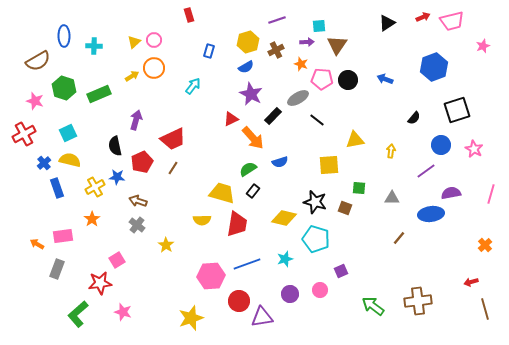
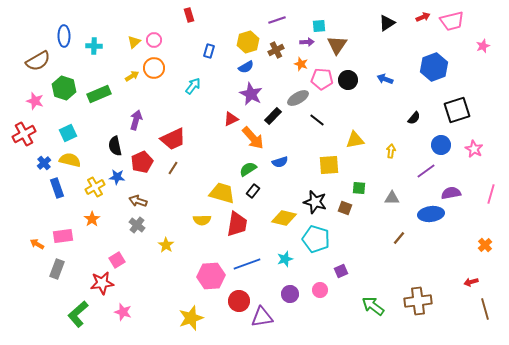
red star at (100, 283): moved 2 px right
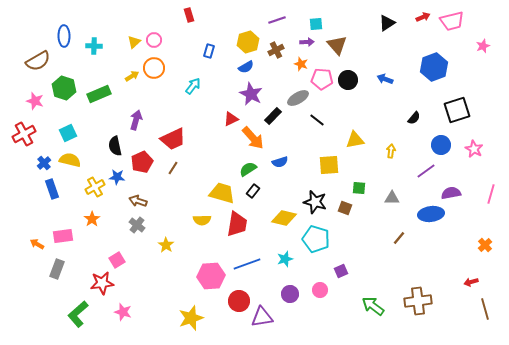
cyan square at (319, 26): moved 3 px left, 2 px up
brown triangle at (337, 45): rotated 15 degrees counterclockwise
blue rectangle at (57, 188): moved 5 px left, 1 px down
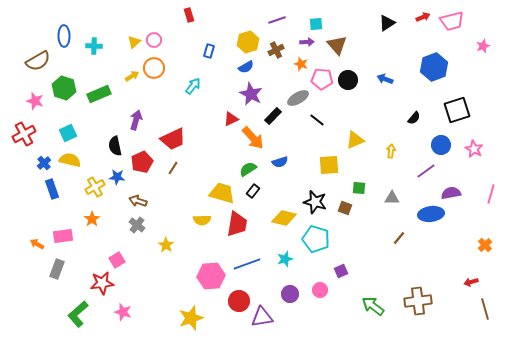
yellow triangle at (355, 140): rotated 12 degrees counterclockwise
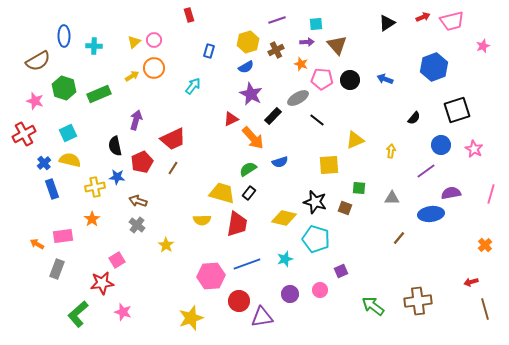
black circle at (348, 80): moved 2 px right
yellow cross at (95, 187): rotated 18 degrees clockwise
black rectangle at (253, 191): moved 4 px left, 2 px down
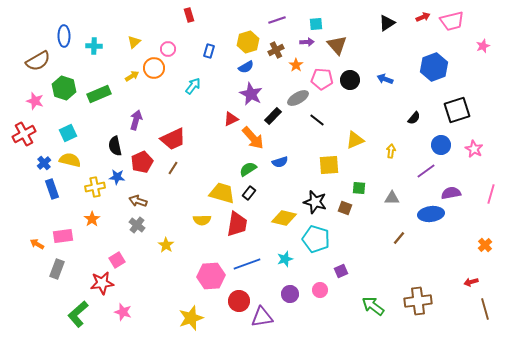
pink circle at (154, 40): moved 14 px right, 9 px down
orange star at (301, 64): moved 5 px left, 1 px down; rotated 16 degrees clockwise
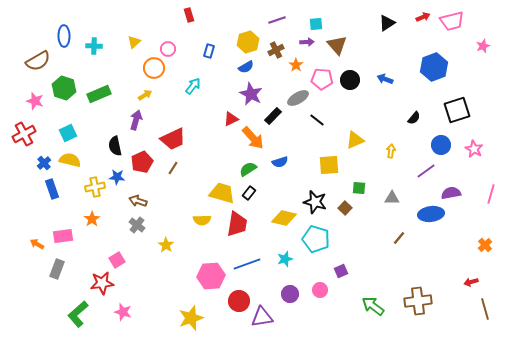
yellow arrow at (132, 76): moved 13 px right, 19 px down
brown square at (345, 208): rotated 24 degrees clockwise
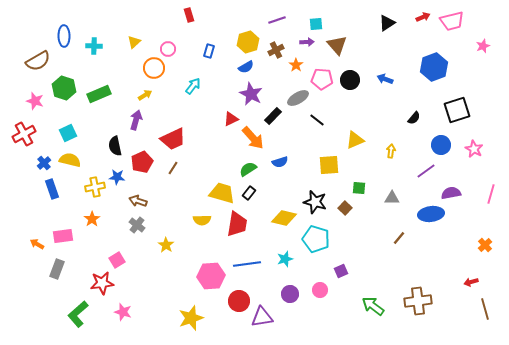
blue line at (247, 264): rotated 12 degrees clockwise
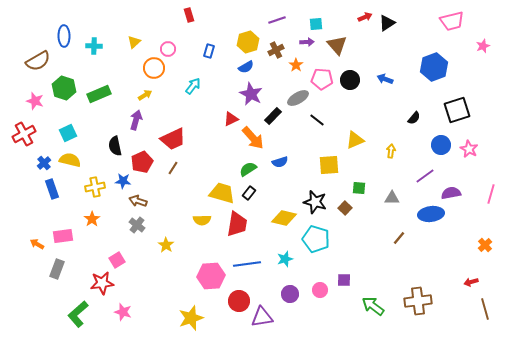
red arrow at (423, 17): moved 58 px left
pink star at (474, 149): moved 5 px left
purple line at (426, 171): moved 1 px left, 5 px down
blue star at (117, 177): moved 6 px right, 4 px down
purple square at (341, 271): moved 3 px right, 9 px down; rotated 24 degrees clockwise
